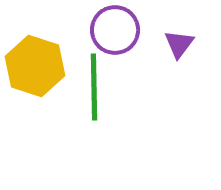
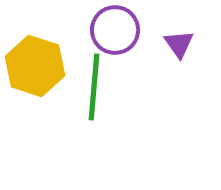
purple triangle: rotated 12 degrees counterclockwise
green line: rotated 6 degrees clockwise
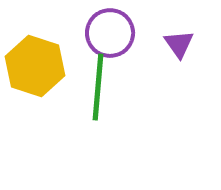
purple circle: moved 5 px left, 3 px down
green line: moved 4 px right
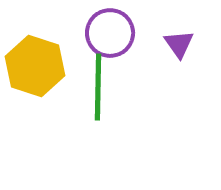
green line: rotated 4 degrees counterclockwise
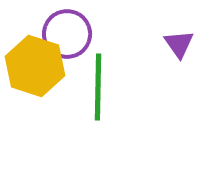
purple circle: moved 43 px left, 1 px down
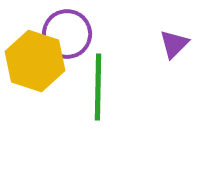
purple triangle: moved 5 px left; rotated 20 degrees clockwise
yellow hexagon: moved 5 px up
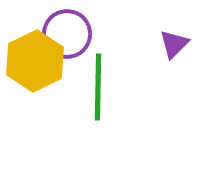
yellow hexagon: rotated 16 degrees clockwise
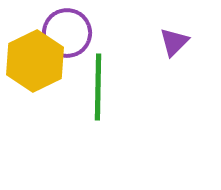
purple circle: moved 1 px up
purple triangle: moved 2 px up
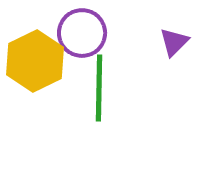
purple circle: moved 15 px right
green line: moved 1 px right, 1 px down
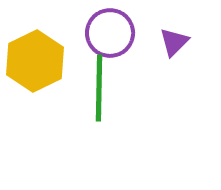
purple circle: moved 28 px right
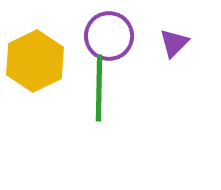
purple circle: moved 1 px left, 3 px down
purple triangle: moved 1 px down
